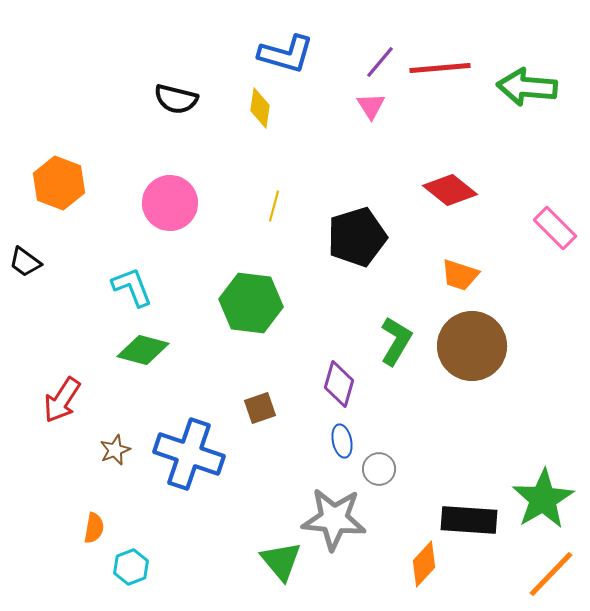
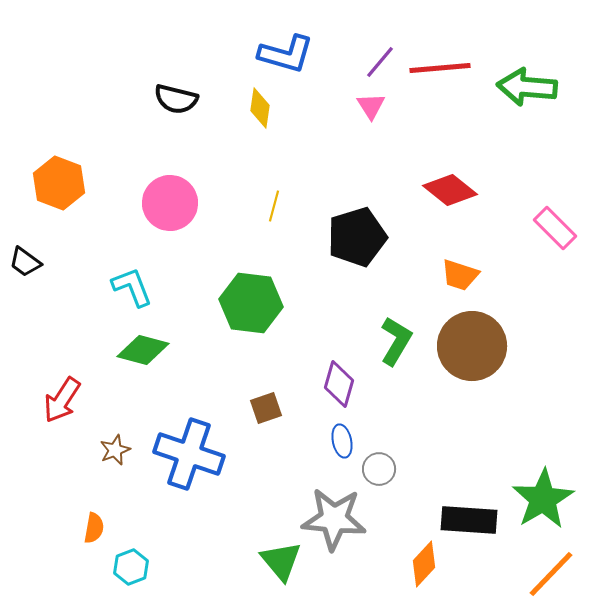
brown square: moved 6 px right
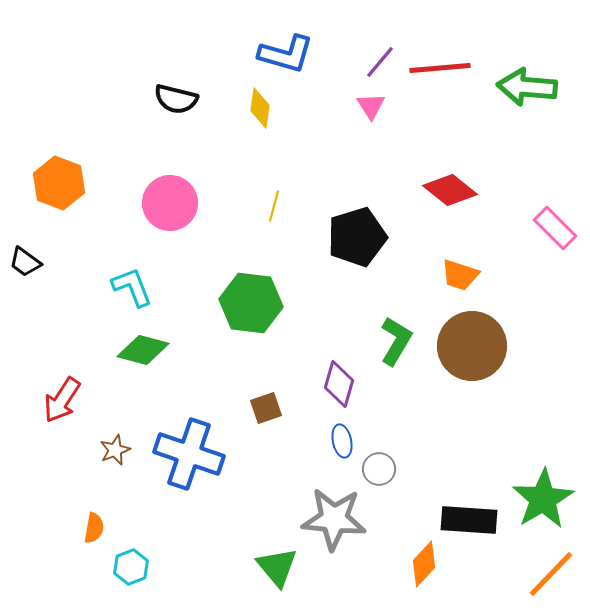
green triangle: moved 4 px left, 6 px down
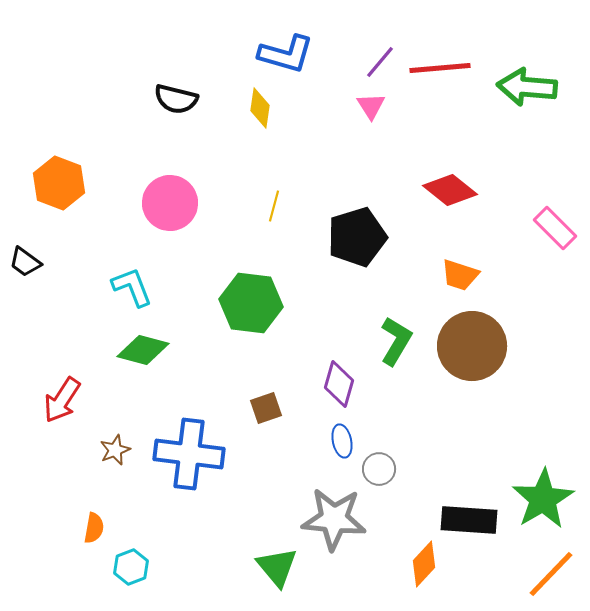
blue cross: rotated 12 degrees counterclockwise
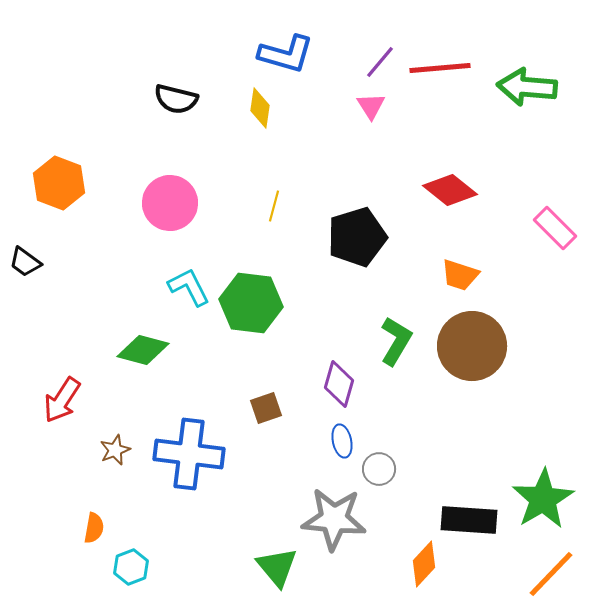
cyan L-shape: moved 57 px right; rotated 6 degrees counterclockwise
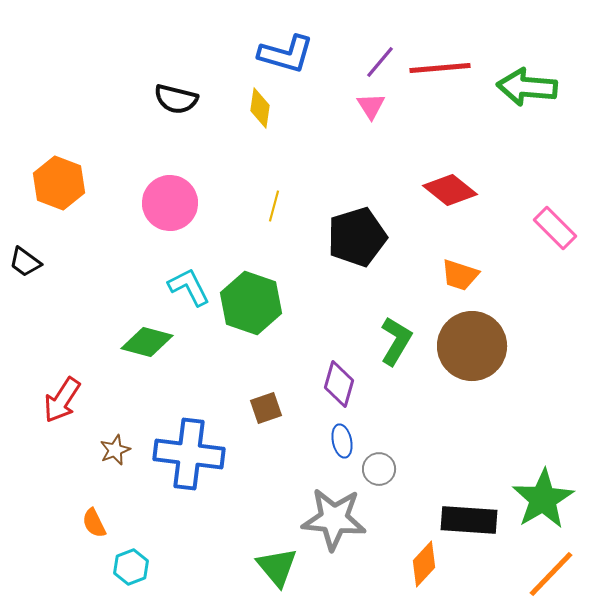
green hexagon: rotated 12 degrees clockwise
green diamond: moved 4 px right, 8 px up
orange semicircle: moved 5 px up; rotated 144 degrees clockwise
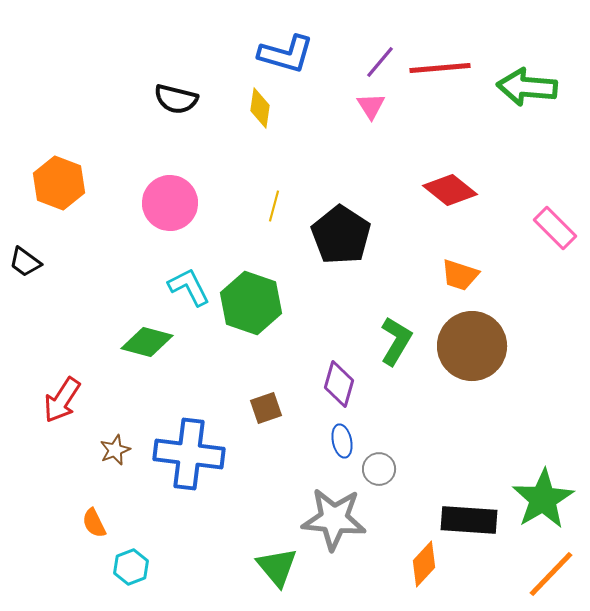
black pentagon: moved 16 px left, 2 px up; rotated 22 degrees counterclockwise
